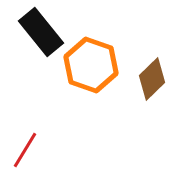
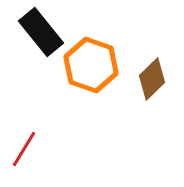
red line: moved 1 px left, 1 px up
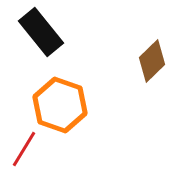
orange hexagon: moved 31 px left, 40 px down
brown diamond: moved 18 px up
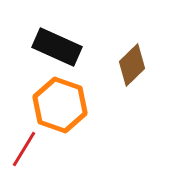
black rectangle: moved 16 px right, 15 px down; rotated 27 degrees counterclockwise
brown diamond: moved 20 px left, 4 px down
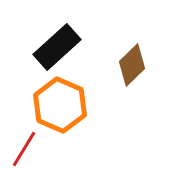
black rectangle: rotated 66 degrees counterclockwise
orange hexagon: rotated 4 degrees clockwise
